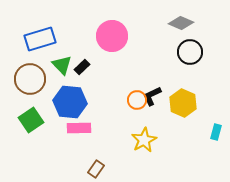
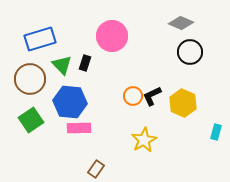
black rectangle: moved 3 px right, 4 px up; rotated 28 degrees counterclockwise
orange circle: moved 4 px left, 4 px up
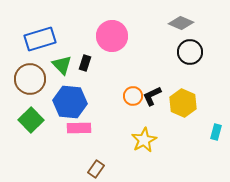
green square: rotated 10 degrees counterclockwise
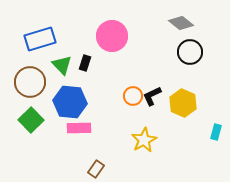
gray diamond: rotated 15 degrees clockwise
brown circle: moved 3 px down
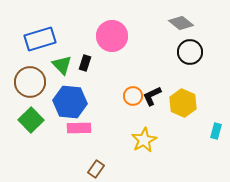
cyan rectangle: moved 1 px up
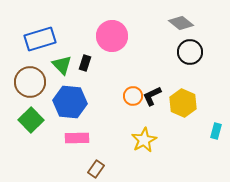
pink rectangle: moved 2 px left, 10 px down
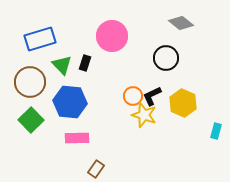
black circle: moved 24 px left, 6 px down
yellow star: moved 25 px up; rotated 25 degrees counterclockwise
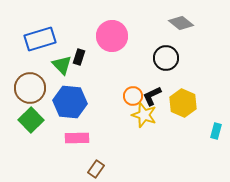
black rectangle: moved 6 px left, 6 px up
brown circle: moved 6 px down
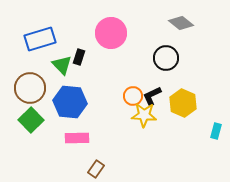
pink circle: moved 1 px left, 3 px up
yellow star: rotated 15 degrees counterclockwise
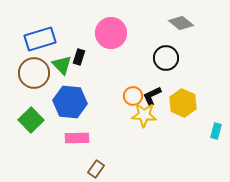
brown circle: moved 4 px right, 15 px up
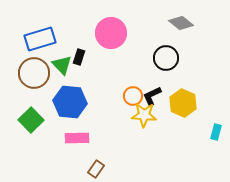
cyan rectangle: moved 1 px down
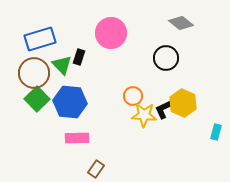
black L-shape: moved 12 px right, 13 px down
green square: moved 6 px right, 21 px up
